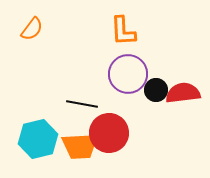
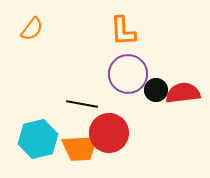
orange trapezoid: moved 2 px down
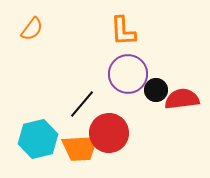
red semicircle: moved 1 px left, 6 px down
black line: rotated 60 degrees counterclockwise
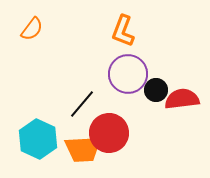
orange L-shape: rotated 24 degrees clockwise
cyan hexagon: rotated 21 degrees counterclockwise
orange trapezoid: moved 3 px right, 1 px down
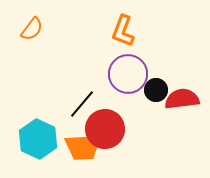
red circle: moved 4 px left, 4 px up
orange trapezoid: moved 2 px up
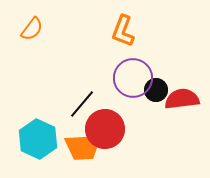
purple circle: moved 5 px right, 4 px down
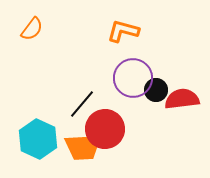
orange L-shape: rotated 84 degrees clockwise
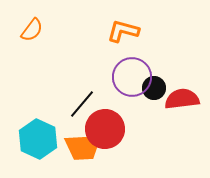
orange semicircle: moved 1 px down
purple circle: moved 1 px left, 1 px up
black circle: moved 2 px left, 2 px up
